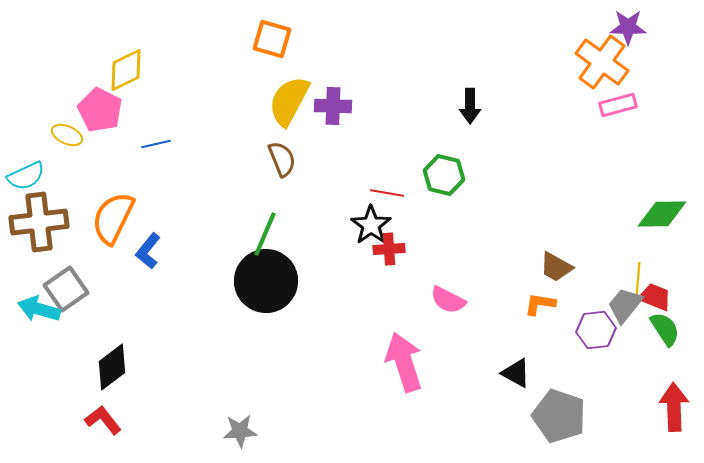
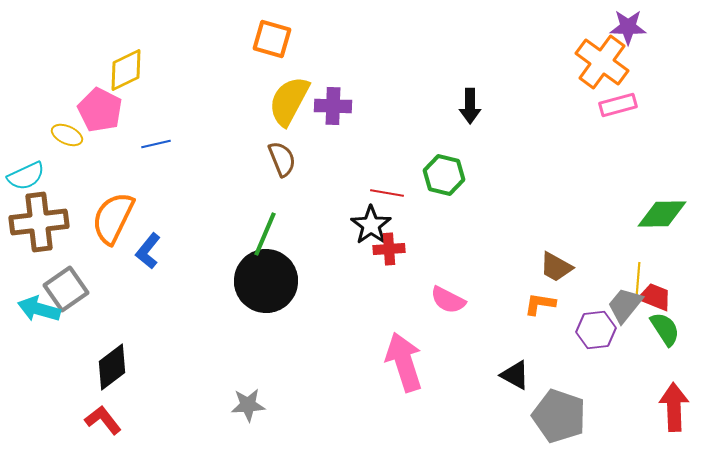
black triangle: moved 1 px left, 2 px down
gray star: moved 8 px right, 26 px up
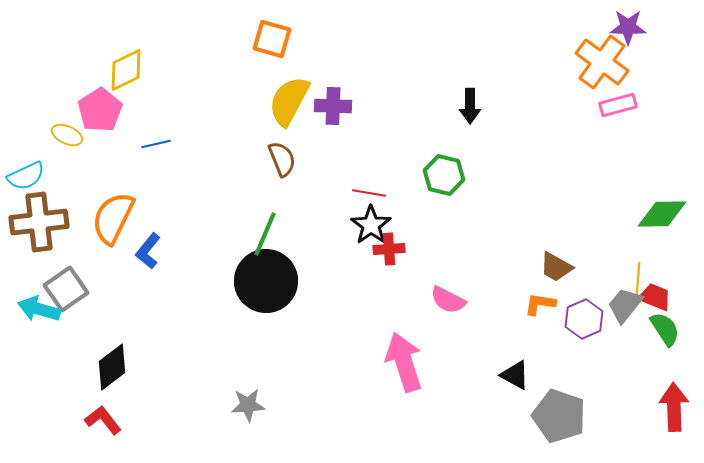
pink pentagon: rotated 12 degrees clockwise
red line: moved 18 px left
purple hexagon: moved 12 px left, 11 px up; rotated 18 degrees counterclockwise
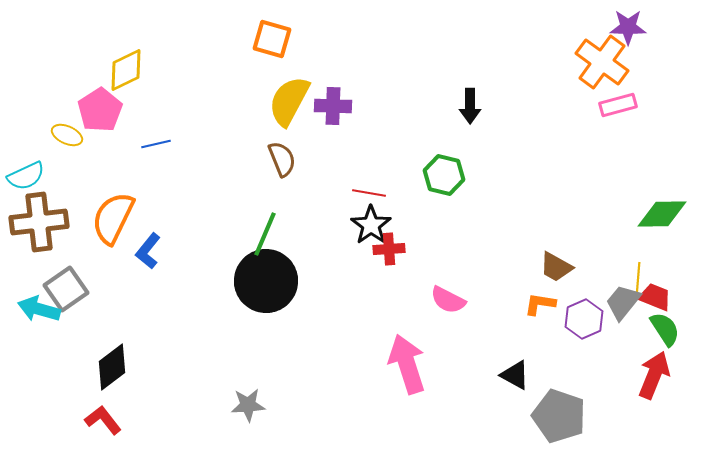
gray trapezoid: moved 2 px left, 3 px up
pink arrow: moved 3 px right, 2 px down
red arrow: moved 20 px left, 32 px up; rotated 24 degrees clockwise
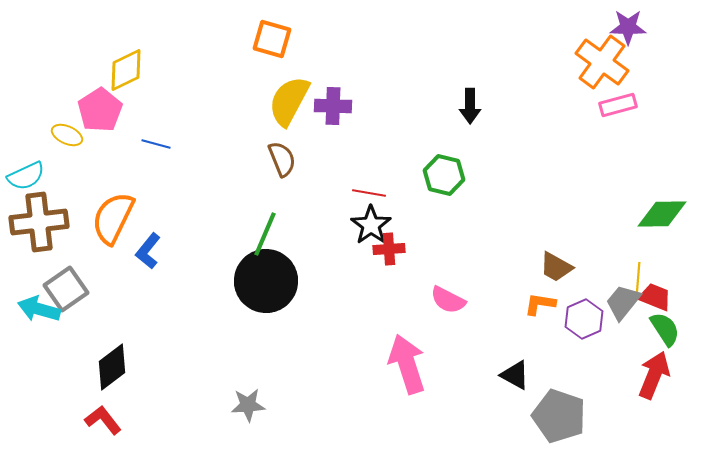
blue line: rotated 28 degrees clockwise
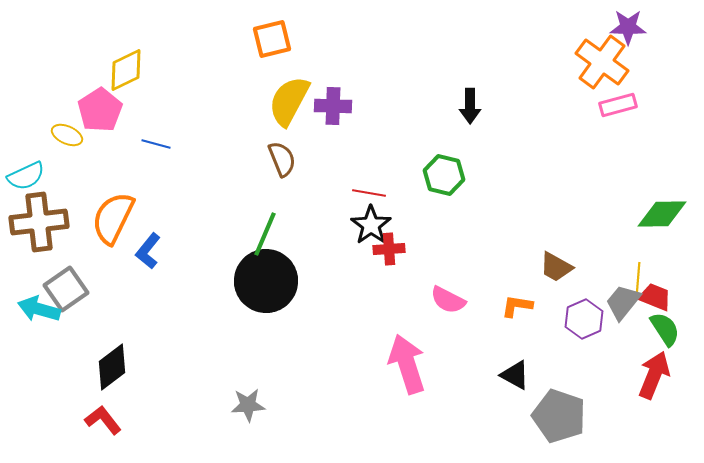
orange square: rotated 30 degrees counterclockwise
orange L-shape: moved 23 px left, 2 px down
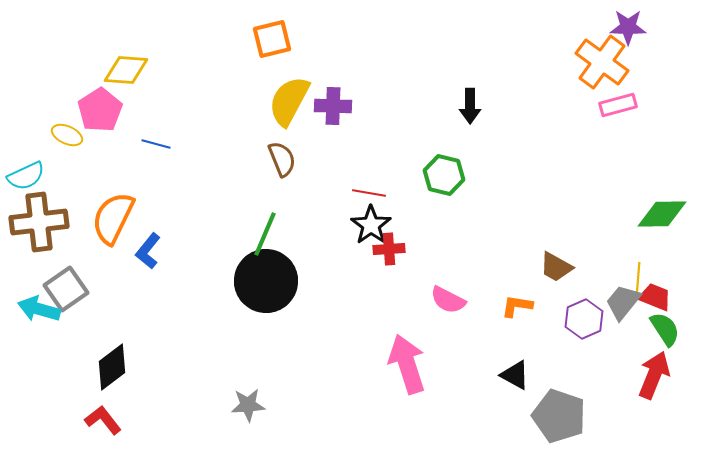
yellow diamond: rotated 30 degrees clockwise
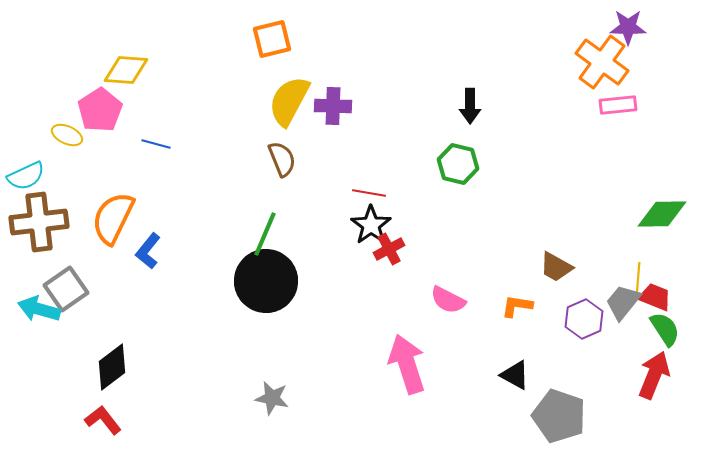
pink rectangle: rotated 9 degrees clockwise
green hexagon: moved 14 px right, 11 px up
red cross: rotated 24 degrees counterclockwise
gray star: moved 24 px right, 7 px up; rotated 16 degrees clockwise
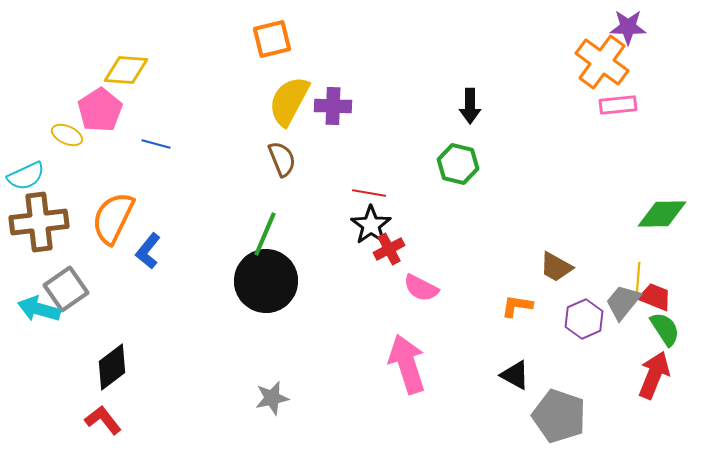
pink semicircle: moved 27 px left, 12 px up
gray star: rotated 24 degrees counterclockwise
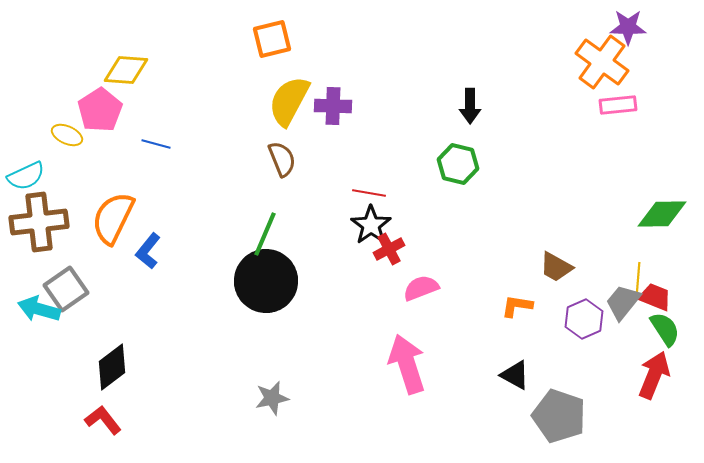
pink semicircle: rotated 132 degrees clockwise
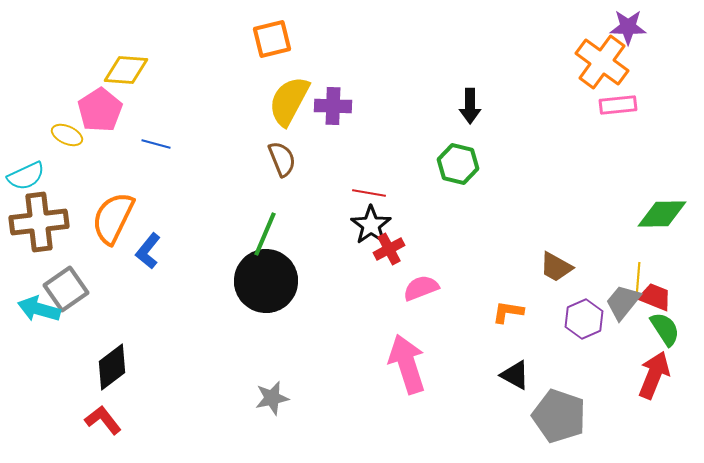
orange L-shape: moved 9 px left, 6 px down
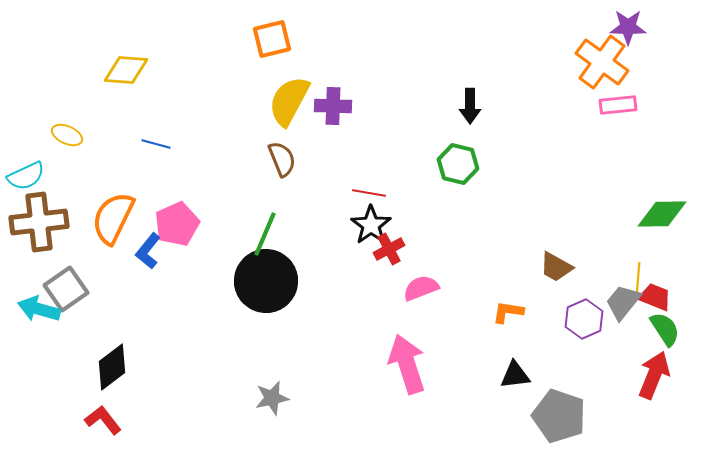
pink pentagon: moved 77 px right, 114 px down; rotated 9 degrees clockwise
black triangle: rotated 36 degrees counterclockwise
